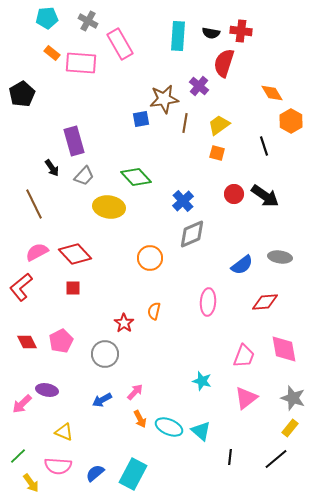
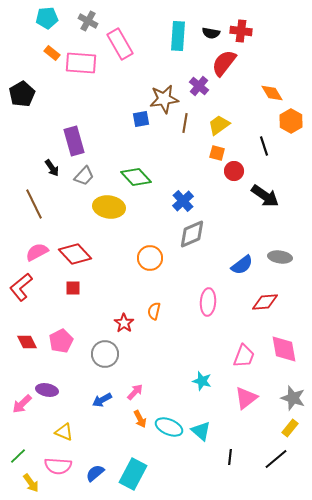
red semicircle at (224, 63): rotated 20 degrees clockwise
red circle at (234, 194): moved 23 px up
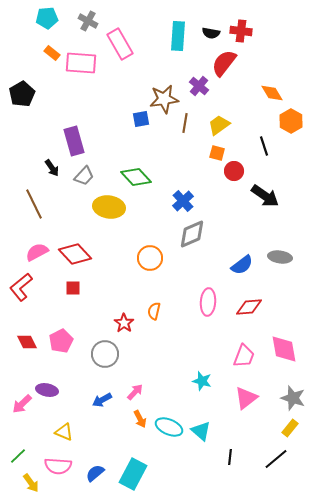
red diamond at (265, 302): moved 16 px left, 5 px down
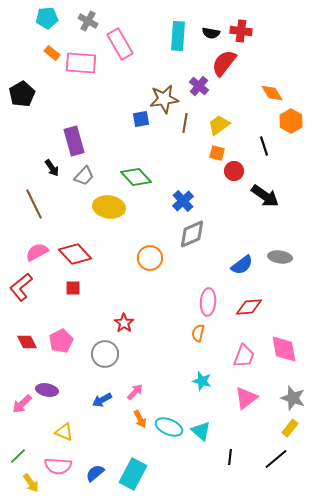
orange semicircle at (154, 311): moved 44 px right, 22 px down
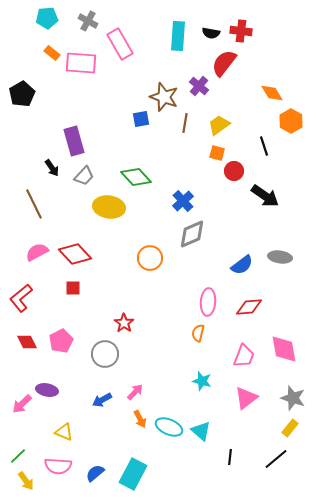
brown star at (164, 99): moved 2 px up; rotated 28 degrees clockwise
red L-shape at (21, 287): moved 11 px down
yellow arrow at (31, 483): moved 5 px left, 2 px up
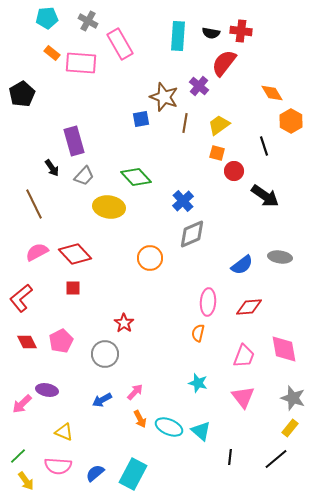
cyan star at (202, 381): moved 4 px left, 2 px down
pink triangle at (246, 398): moved 3 px left, 1 px up; rotated 30 degrees counterclockwise
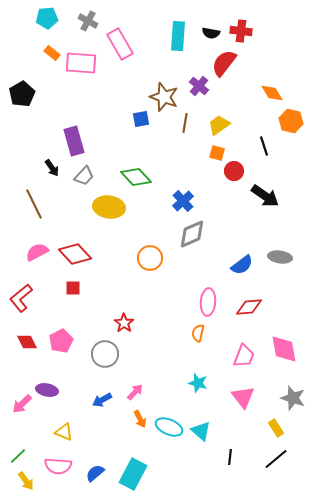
orange hexagon at (291, 121): rotated 15 degrees counterclockwise
yellow rectangle at (290, 428): moved 14 px left; rotated 72 degrees counterclockwise
